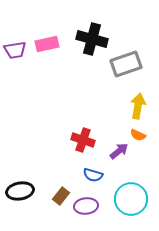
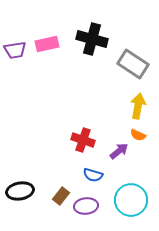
gray rectangle: moved 7 px right; rotated 52 degrees clockwise
cyan circle: moved 1 px down
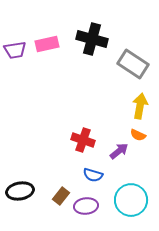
yellow arrow: moved 2 px right
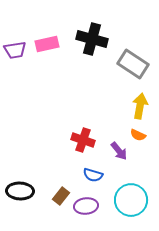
purple arrow: rotated 90 degrees clockwise
black ellipse: rotated 12 degrees clockwise
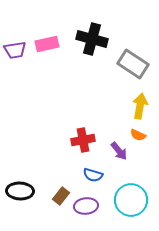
red cross: rotated 30 degrees counterclockwise
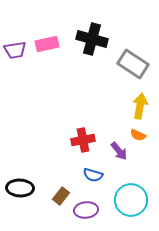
black ellipse: moved 3 px up
purple ellipse: moved 4 px down
